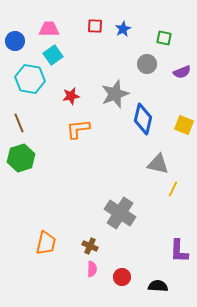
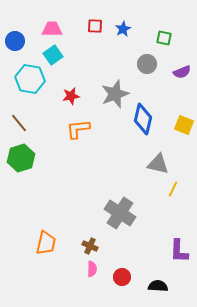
pink trapezoid: moved 3 px right
brown line: rotated 18 degrees counterclockwise
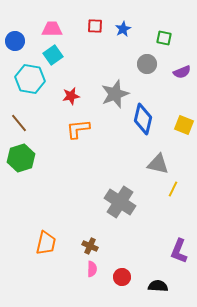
gray cross: moved 11 px up
purple L-shape: rotated 20 degrees clockwise
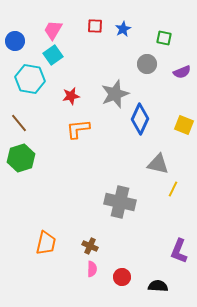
pink trapezoid: moved 1 px right, 1 px down; rotated 60 degrees counterclockwise
blue diamond: moved 3 px left; rotated 12 degrees clockwise
gray cross: rotated 20 degrees counterclockwise
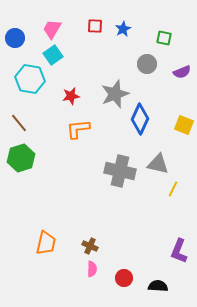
pink trapezoid: moved 1 px left, 1 px up
blue circle: moved 3 px up
gray cross: moved 31 px up
red circle: moved 2 px right, 1 px down
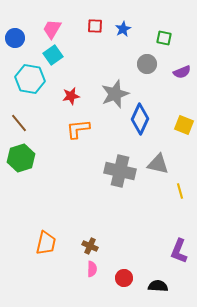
yellow line: moved 7 px right, 2 px down; rotated 42 degrees counterclockwise
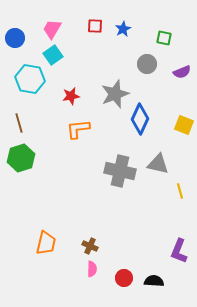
brown line: rotated 24 degrees clockwise
black semicircle: moved 4 px left, 5 px up
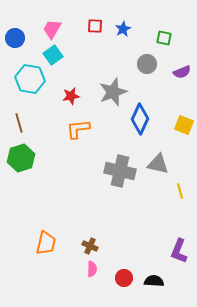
gray star: moved 2 px left, 2 px up
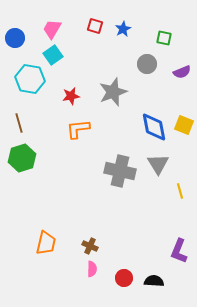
red square: rotated 14 degrees clockwise
blue diamond: moved 14 px right, 8 px down; rotated 36 degrees counterclockwise
green hexagon: moved 1 px right
gray triangle: rotated 45 degrees clockwise
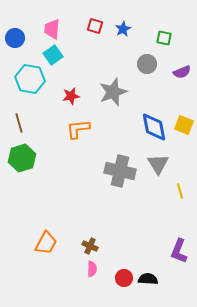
pink trapezoid: rotated 25 degrees counterclockwise
orange trapezoid: rotated 15 degrees clockwise
black semicircle: moved 6 px left, 2 px up
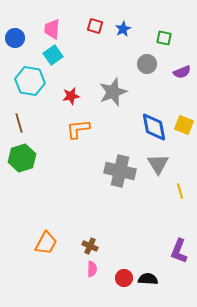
cyan hexagon: moved 2 px down
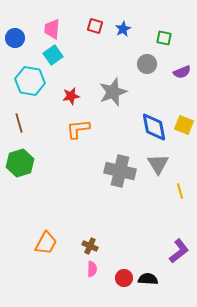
green hexagon: moved 2 px left, 5 px down
purple L-shape: rotated 150 degrees counterclockwise
